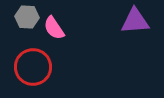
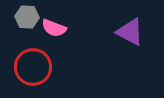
purple triangle: moved 5 px left, 11 px down; rotated 32 degrees clockwise
pink semicircle: rotated 35 degrees counterclockwise
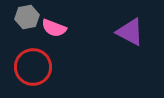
gray hexagon: rotated 15 degrees counterclockwise
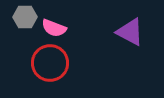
gray hexagon: moved 2 px left; rotated 10 degrees clockwise
red circle: moved 17 px right, 4 px up
